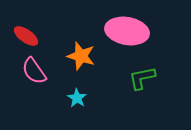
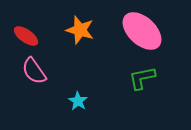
pink ellipse: moved 15 px right; rotated 33 degrees clockwise
orange star: moved 1 px left, 26 px up
cyan star: moved 1 px right, 3 px down
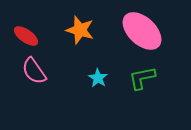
cyan star: moved 20 px right, 23 px up
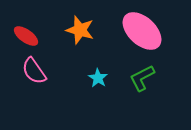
green L-shape: rotated 16 degrees counterclockwise
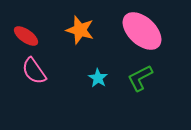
green L-shape: moved 2 px left
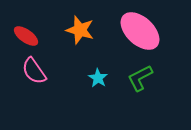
pink ellipse: moved 2 px left
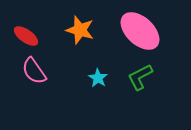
green L-shape: moved 1 px up
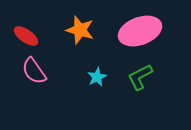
pink ellipse: rotated 63 degrees counterclockwise
cyan star: moved 1 px left, 1 px up; rotated 12 degrees clockwise
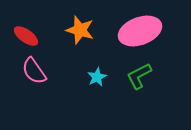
green L-shape: moved 1 px left, 1 px up
